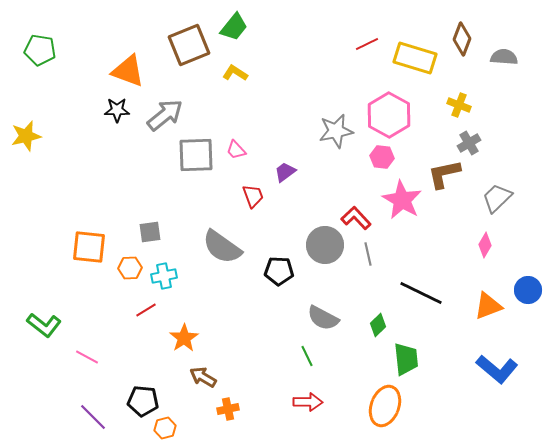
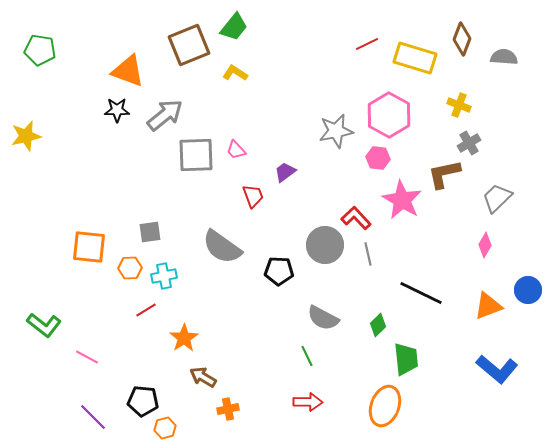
pink hexagon at (382, 157): moved 4 px left, 1 px down
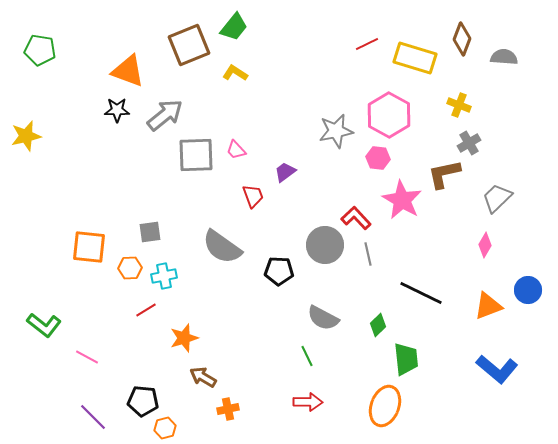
orange star at (184, 338): rotated 16 degrees clockwise
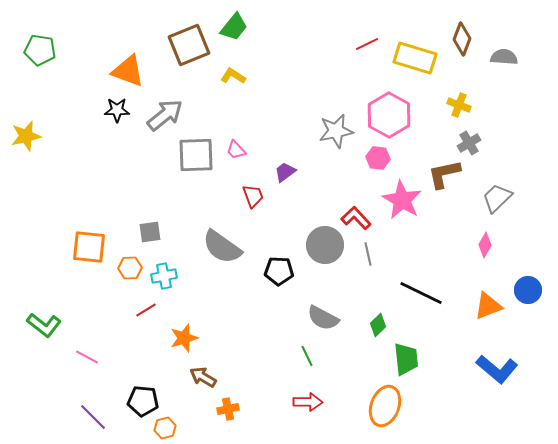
yellow L-shape at (235, 73): moved 2 px left, 3 px down
